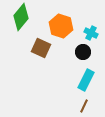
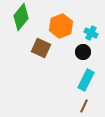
orange hexagon: rotated 20 degrees clockwise
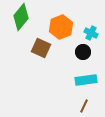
orange hexagon: moved 1 px down
cyan rectangle: rotated 55 degrees clockwise
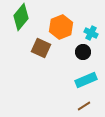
cyan rectangle: rotated 15 degrees counterclockwise
brown line: rotated 32 degrees clockwise
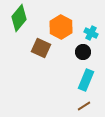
green diamond: moved 2 px left, 1 px down
orange hexagon: rotated 10 degrees counterclockwise
cyan rectangle: rotated 45 degrees counterclockwise
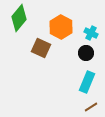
black circle: moved 3 px right, 1 px down
cyan rectangle: moved 1 px right, 2 px down
brown line: moved 7 px right, 1 px down
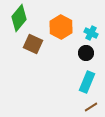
brown square: moved 8 px left, 4 px up
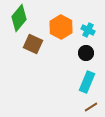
cyan cross: moved 3 px left, 3 px up
